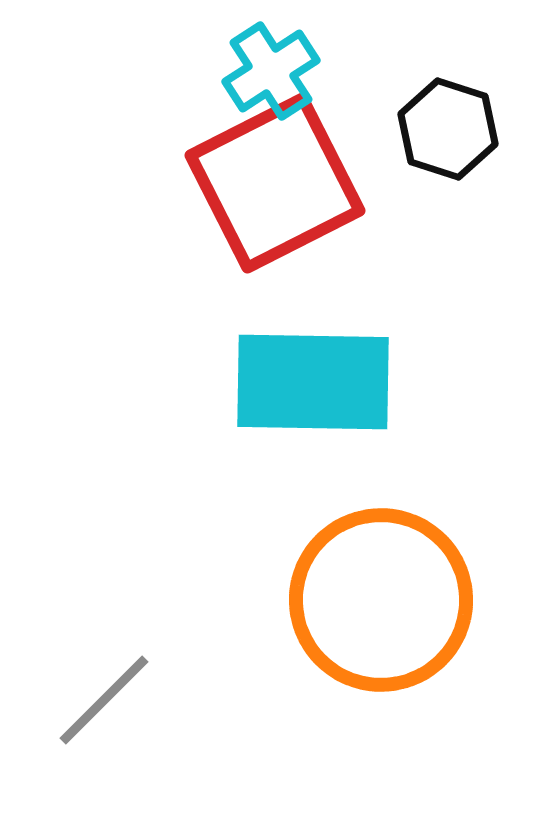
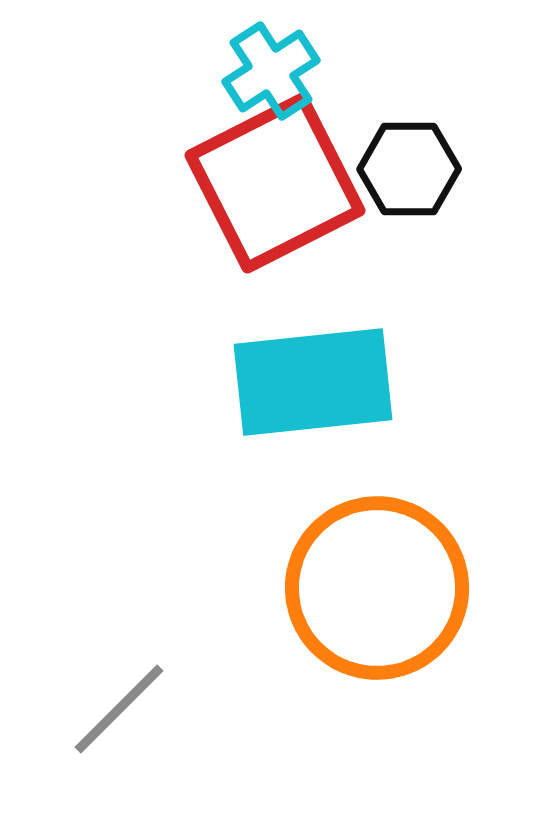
black hexagon: moved 39 px left, 40 px down; rotated 18 degrees counterclockwise
cyan rectangle: rotated 7 degrees counterclockwise
orange circle: moved 4 px left, 12 px up
gray line: moved 15 px right, 9 px down
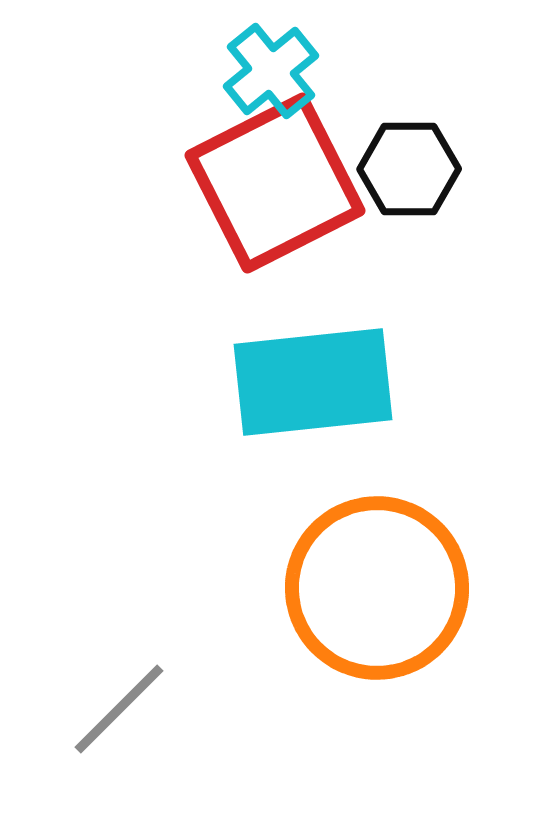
cyan cross: rotated 6 degrees counterclockwise
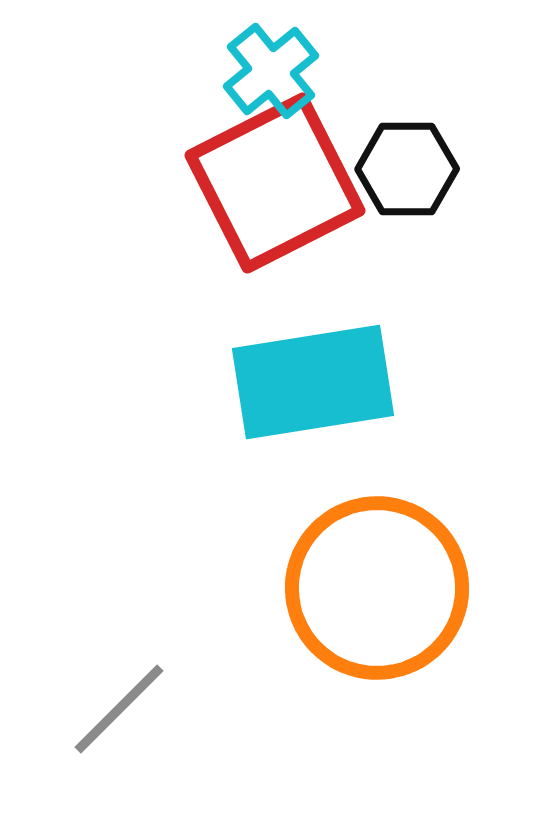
black hexagon: moved 2 px left
cyan rectangle: rotated 3 degrees counterclockwise
